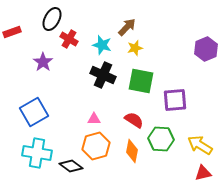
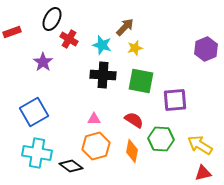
brown arrow: moved 2 px left
black cross: rotated 20 degrees counterclockwise
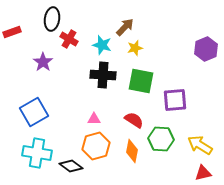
black ellipse: rotated 20 degrees counterclockwise
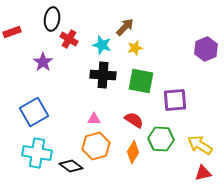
orange diamond: moved 1 px right, 1 px down; rotated 20 degrees clockwise
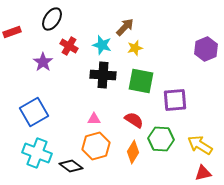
black ellipse: rotated 25 degrees clockwise
red cross: moved 7 px down
cyan cross: rotated 12 degrees clockwise
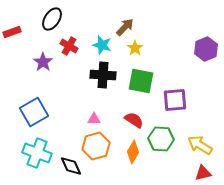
yellow star: rotated 21 degrees counterclockwise
black diamond: rotated 30 degrees clockwise
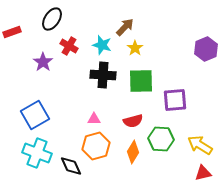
green square: rotated 12 degrees counterclockwise
blue square: moved 1 px right, 3 px down
red semicircle: moved 1 px left, 1 px down; rotated 132 degrees clockwise
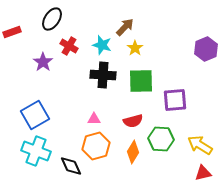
cyan cross: moved 1 px left, 2 px up
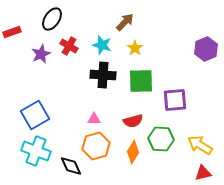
brown arrow: moved 5 px up
purple star: moved 2 px left, 8 px up; rotated 12 degrees clockwise
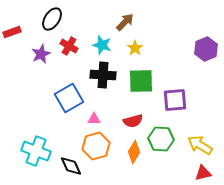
blue square: moved 34 px right, 17 px up
orange diamond: moved 1 px right
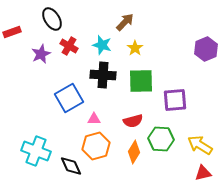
black ellipse: rotated 65 degrees counterclockwise
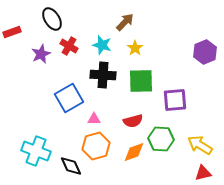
purple hexagon: moved 1 px left, 3 px down
orange diamond: rotated 40 degrees clockwise
